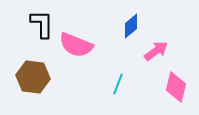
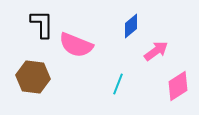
pink diamond: moved 2 px right, 1 px up; rotated 44 degrees clockwise
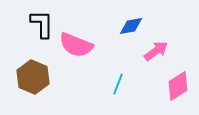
blue diamond: rotated 30 degrees clockwise
brown hexagon: rotated 16 degrees clockwise
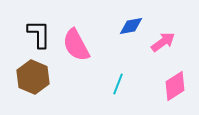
black L-shape: moved 3 px left, 10 px down
pink semicircle: rotated 40 degrees clockwise
pink arrow: moved 7 px right, 9 px up
pink diamond: moved 3 px left
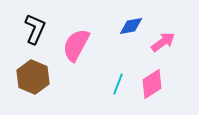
black L-shape: moved 4 px left, 5 px up; rotated 24 degrees clockwise
pink semicircle: rotated 56 degrees clockwise
pink diamond: moved 23 px left, 2 px up
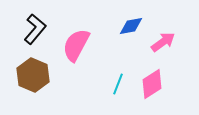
black L-shape: rotated 16 degrees clockwise
brown hexagon: moved 2 px up
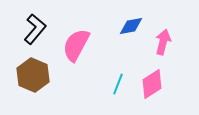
pink arrow: rotated 40 degrees counterclockwise
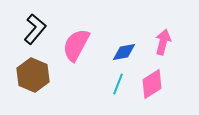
blue diamond: moved 7 px left, 26 px down
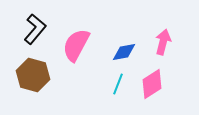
brown hexagon: rotated 8 degrees counterclockwise
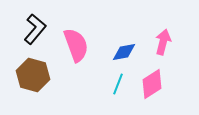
pink semicircle: rotated 132 degrees clockwise
